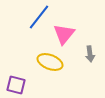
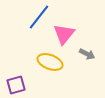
gray arrow: moved 3 px left; rotated 56 degrees counterclockwise
purple square: rotated 30 degrees counterclockwise
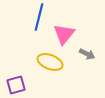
blue line: rotated 24 degrees counterclockwise
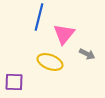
purple square: moved 2 px left, 3 px up; rotated 18 degrees clockwise
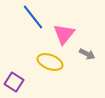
blue line: moved 6 px left; rotated 52 degrees counterclockwise
purple square: rotated 30 degrees clockwise
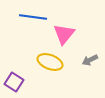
blue line: rotated 44 degrees counterclockwise
gray arrow: moved 3 px right, 6 px down; rotated 126 degrees clockwise
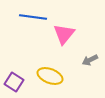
yellow ellipse: moved 14 px down
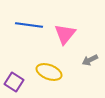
blue line: moved 4 px left, 8 px down
pink triangle: moved 1 px right
yellow ellipse: moved 1 px left, 4 px up
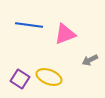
pink triangle: rotated 30 degrees clockwise
yellow ellipse: moved 5 px down
purple square: moved 6 px right, 3 px up
